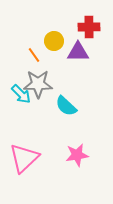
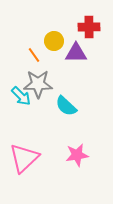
purple triangle: moved 2 px left, 1 px down
cyan arrow: moved 2 px down
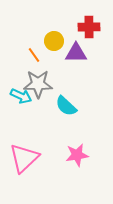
cyan arrow: rotated 20 degrees counterclockwise
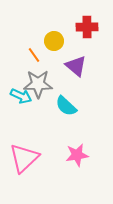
red cross: moved 2 px left
purple triangle: moved 13 px down; rotated 40 degrees clockwise
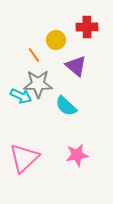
yellow circle: moved 2 px right, 1 px up
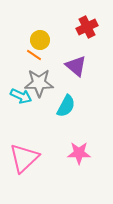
red cross: rotated 25 degrees counterclockwise
yellow circle: moved 16 px left
orange line: rotated 21 degrees counterclockwise
gray star: moved 1 px right, 1 px up
cyan semicircle: rotated 105 degrees counterclockwise
pink star: moved 2 px right, 2 px up; rotated 10 degrees clockwise
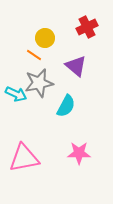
yellow circle: moved 5 px right, 2 px up
gray star: rotated 12 degrees counterclockwise
cyan arrow: moved 5 px left, 2 px up
pink triangle: rotated 32 degrees clockwise
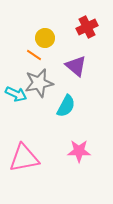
pink star: moved 2 px up
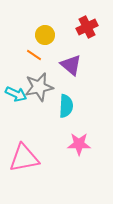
yellow circle: moved 3 px up
purple triangle: moved 5 px left, 1 px up
gray star: moved 4 px down
cyan semicircle: rotated 25 degrees counterclockwise
pink star: moved 7 px up
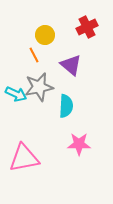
orange line: rotated 28 degrees clockwise
